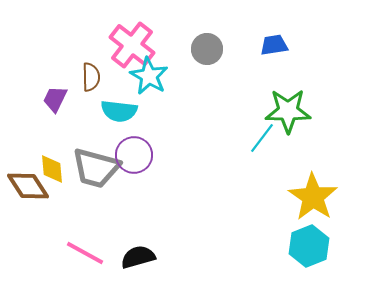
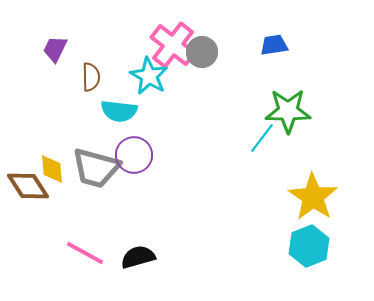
pink cross: moved 41 px right
gray circle: moved 5 px left, 3 px down
purple trapezoid: moved 50 px up
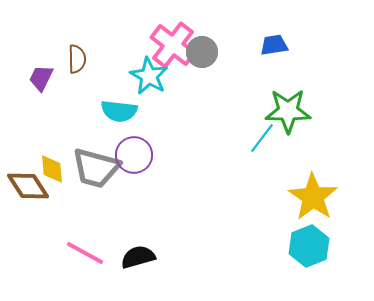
purple trapezoid: moved 14 px left, 29 px down
brown semicircle: moved 14 px left, 18 px up
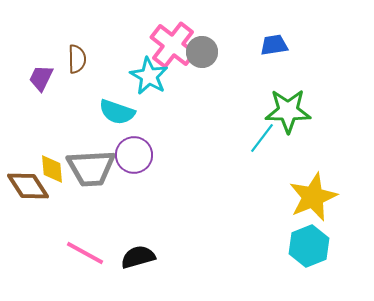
cyan semicircle: moved 2 px left, 1 px down; rotated 12 degrees clockwise
gray trapezoid: moved 5 px left; rotated 18 degrees counterclockwise
yellow star: rotated 15 degrees clockwise
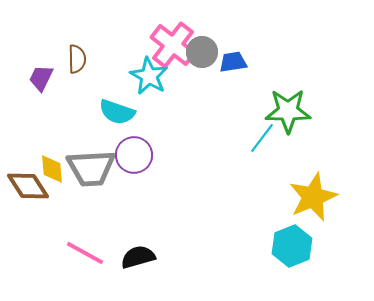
blue trapezoid: moved 41 px left, 17 px down
cyan hexagon: moved 17 px left
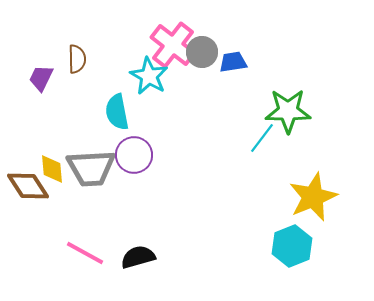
cyan semicircle: rotated 60 degrees clockwise
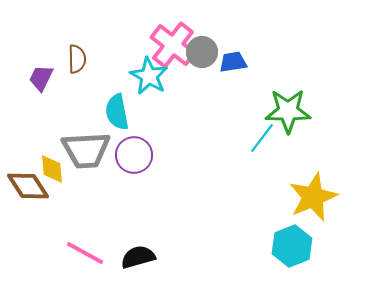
gray trapezoid: moved 5 px left, 18 px up
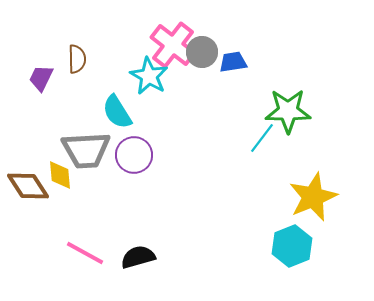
cyan semicircle: rotated 21 degrees counterclockwise
yellow diamond: moved 8 px right, 6 px down
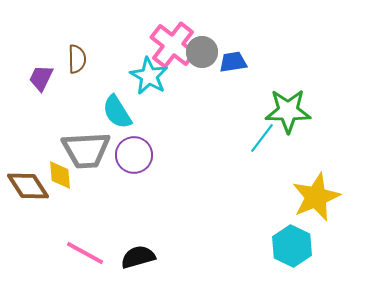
yellow star: moved 3 px right
cyan hexagon: rotated 12 degrees counterclockwise
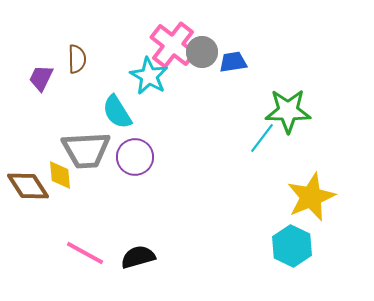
purple circle: moved 1 px right, 2 px down
yellow star: moved 5 px left
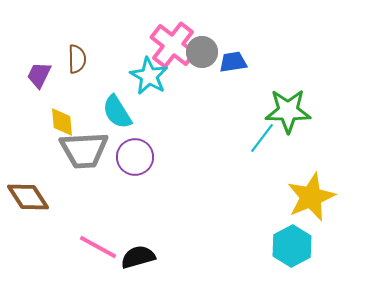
purple trapezoid: moved 2 px left, 3 px up
gray trapezoid: moved 2 px left
yellow diamond: moved 2 px right, 53 px up
brown diamond: moved 11 px down
cyan hexagon: rotated 6 degrees clockwise
pink line: moved 13 px right, 6 px up
